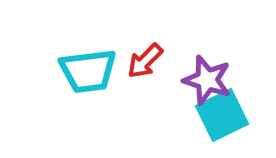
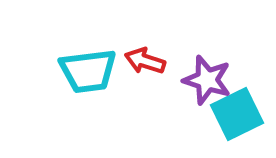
red arrow: rotated 63 degrees clockwise
cyan square: moved 15 px right, 1 px up
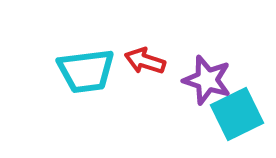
cyan trapezoid: moved 2 px left
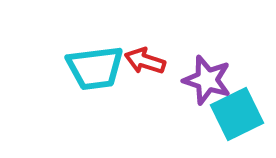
cyan trapezoid: moved 9 px right, 3 px up
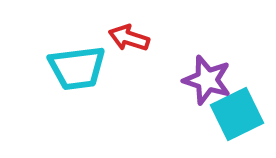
red arrow: moved 16 px left, 23 px up
cyan trapezoid: moved 18 px left
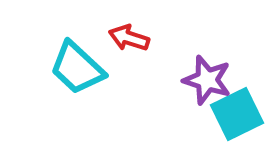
cyan trapezoid: rotated 50 degrees clockwise
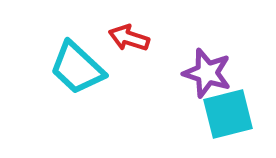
purple star: moved 7 px up
cyan square: moved 9 px left; rotated 12 degrees clockwise
